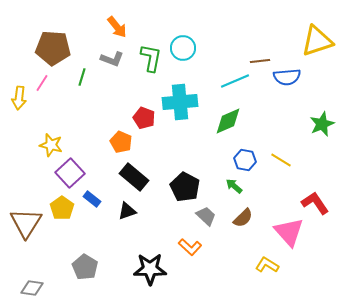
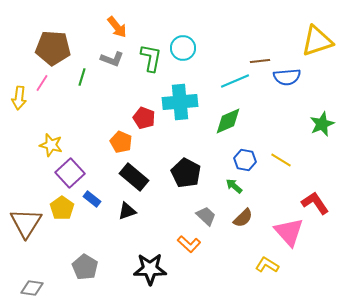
black pentagon: moved 1 px right, 14 px up
orange L-shape: moved 1 px left, 3 px up
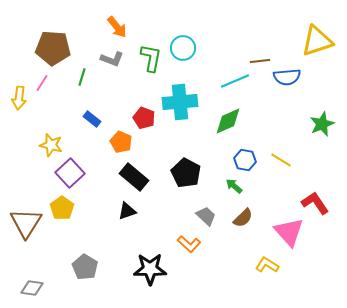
blue rectangle: moved 80 px up
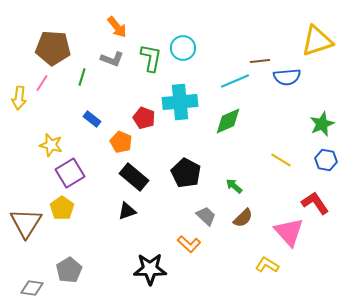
blue hexagon: moved 81 px right
purple square: rotated 12 degrees clockwise
gray pentagon: moved 16 px left, 3 px down; rotated 10 degrees clockwise
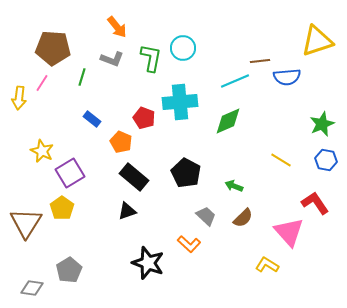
yellow star: moved 9 px left, 6 px down; rotated 10 degrees clockwise
green arrow: rotated 18 degrees counterclockwise
black star: moved 2 px left, 6 px up; rotated 20 degrees clockwise
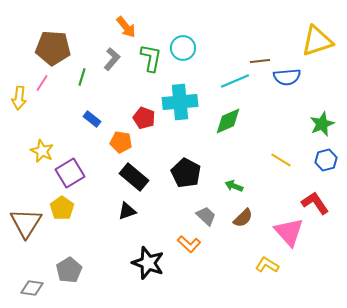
orange arrow: moved 9 px right
gray L-shape: rotated 70 degrees counterclockwise
orange pentagon: rotated 15 degrees counterclockwise
blue hexagon: rotated 25 degrees counterclockwise
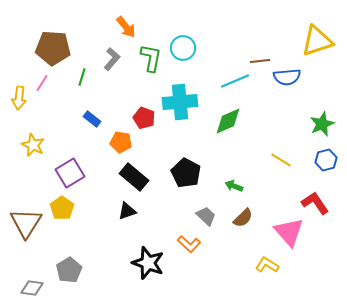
yellow star: moved 9 px left, 6 px up
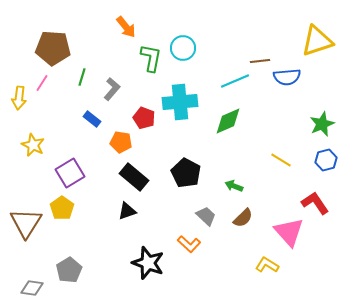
gray L-shape: moved 30 px down
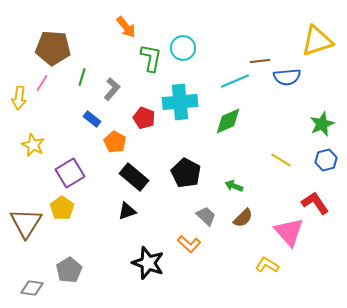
orange pentagon: moved 6 px left; rotated 20 degrees clockwise
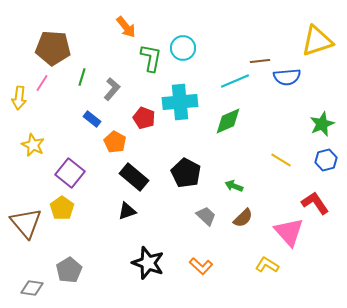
purple square: rotated 20 degrees counterclockwise
brown triangle: rotated 12 degrees counterclockwise
orange L-shape: moved 12 px right, 22 px down
